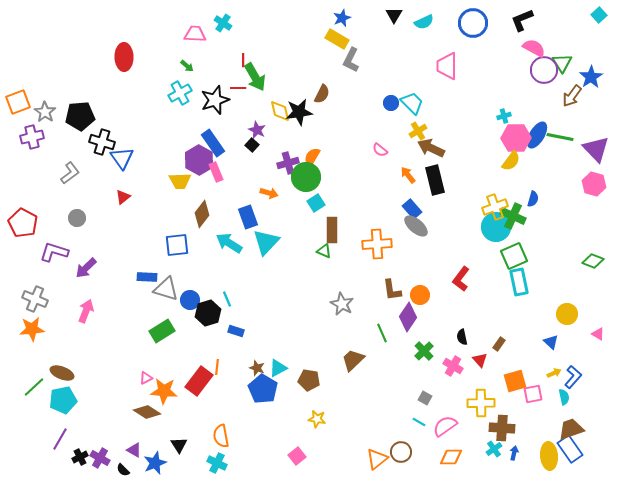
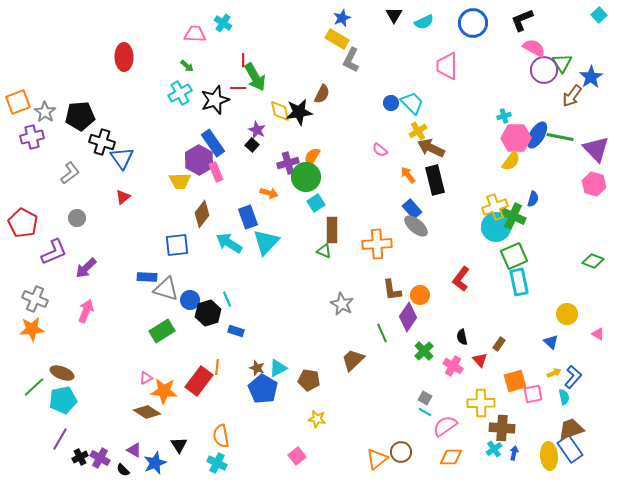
purple L-shape at (54, 252): rotated 140 degrees clockwise
cyan line at (419, 422): moved 6 px right, 10 px up
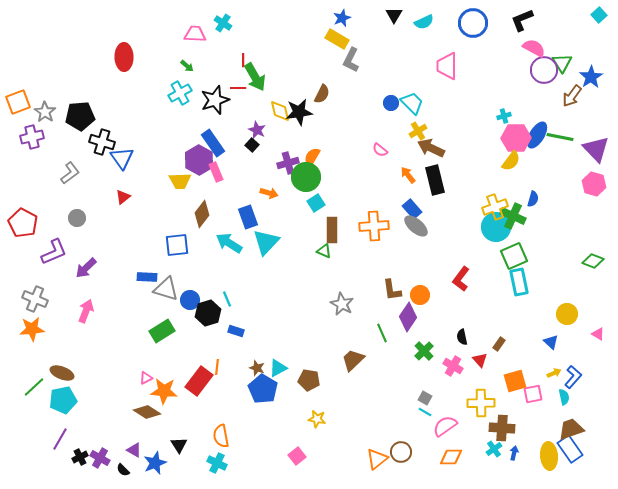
orange cross at (377, 244): moved 3 px left, 18 px up
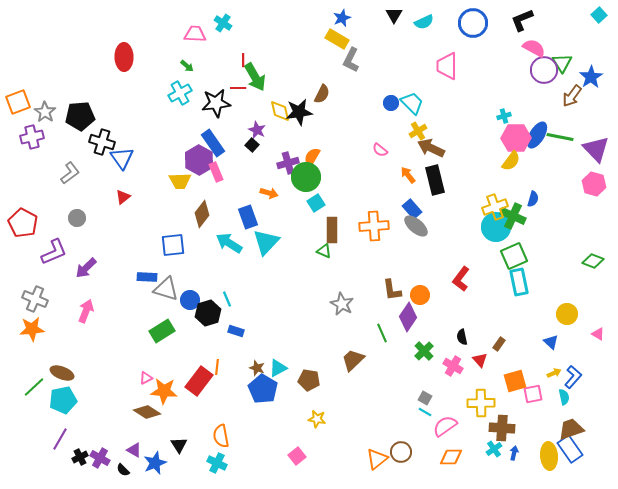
black star at (215, 100): moved 1 px right, 3 px down; rotated 12 degrees clockwise
blue square at (177, 245): moved 4 px left
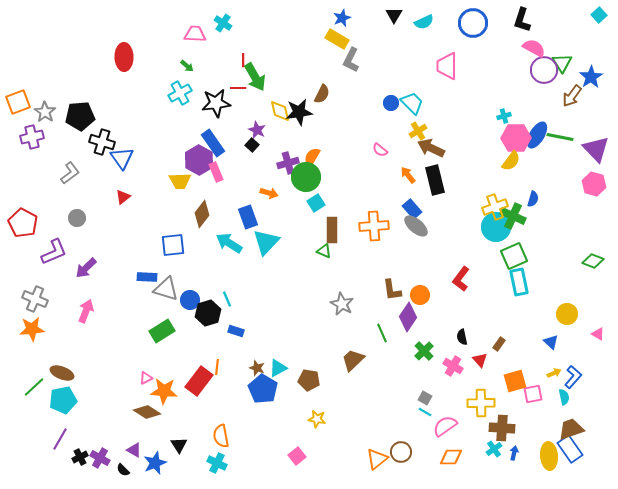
black L-shape at (522, 20): rotated 50 degrees counterclockwise
